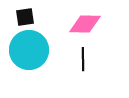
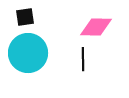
pink diamond: moved 11 px right, 3 px down
cyan circle: moved 1 px left, 3 px down
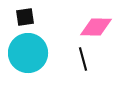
black line: rotated 15 degrees counterclockwise
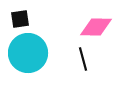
black square: moved 5 px left, 2 px down
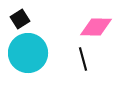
black square: rotated 24 degrees counterclockwise
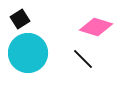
pink diamond: rotated 16 degrees clockwise
black line: rotated 30 degrees counterclockwise
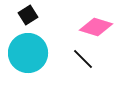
black square: moved 8 px right, 4 px up
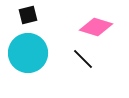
black square: rotated 18 degrees clockwise
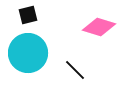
pink diamond: moved 3 px right
black line: moved 8 px left, 11 px down
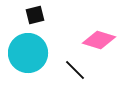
black square: moved 7 px right
pink diamond: moved 13 px down
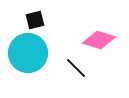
black square: moved 5 px down
black line: moved 1 px right, 2 px up
